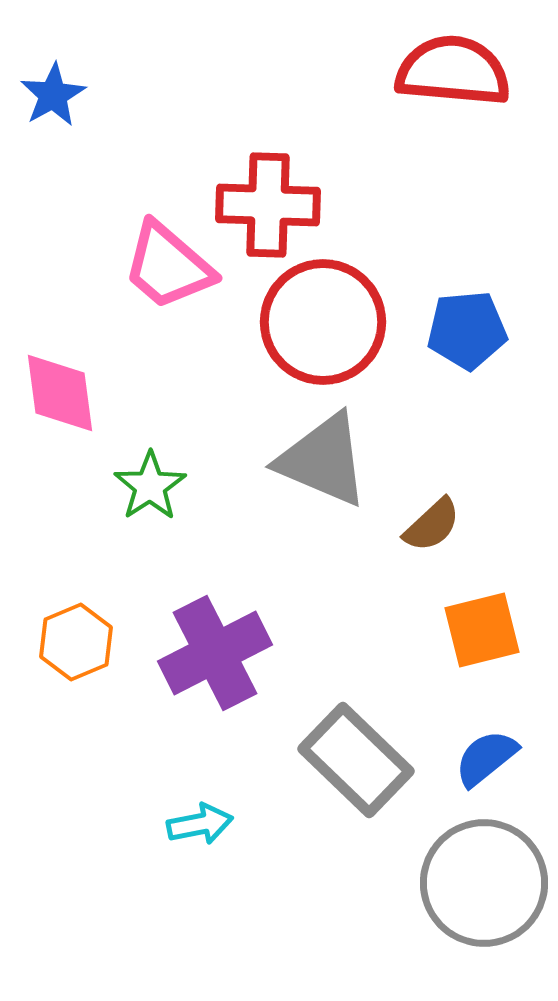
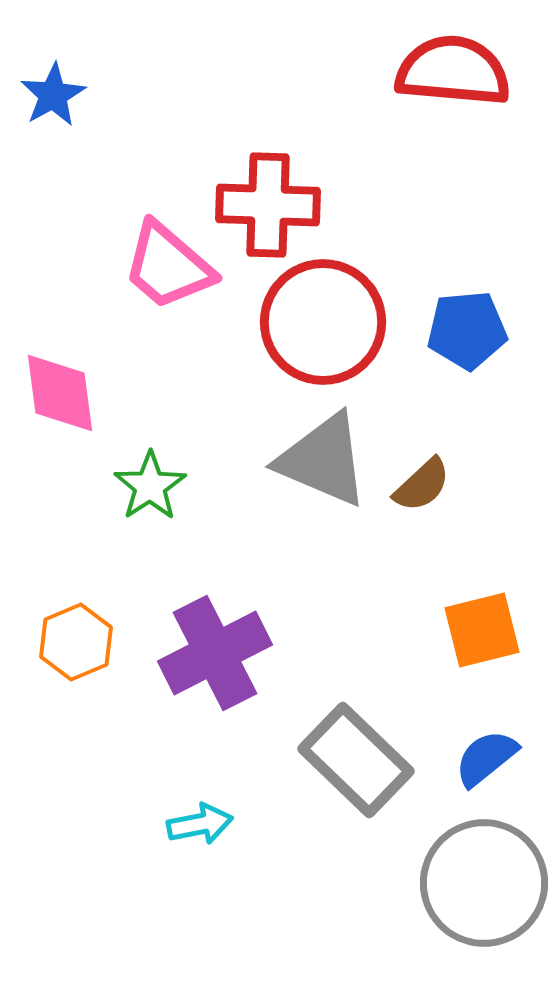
brown semicircle: moved 10 px left, 40 px up
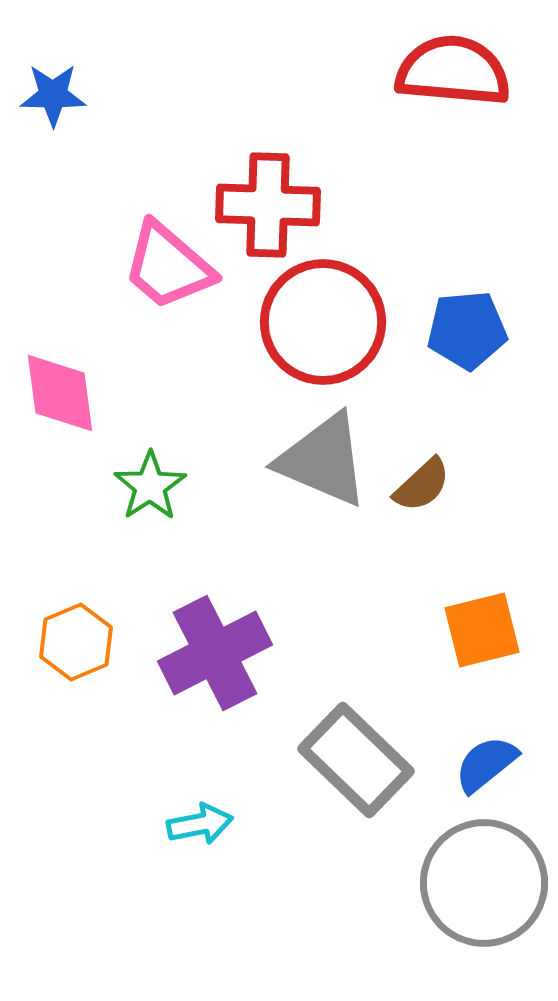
blue star: rotated 30 degrees clockwise
blue semicircle: moved 6 px down
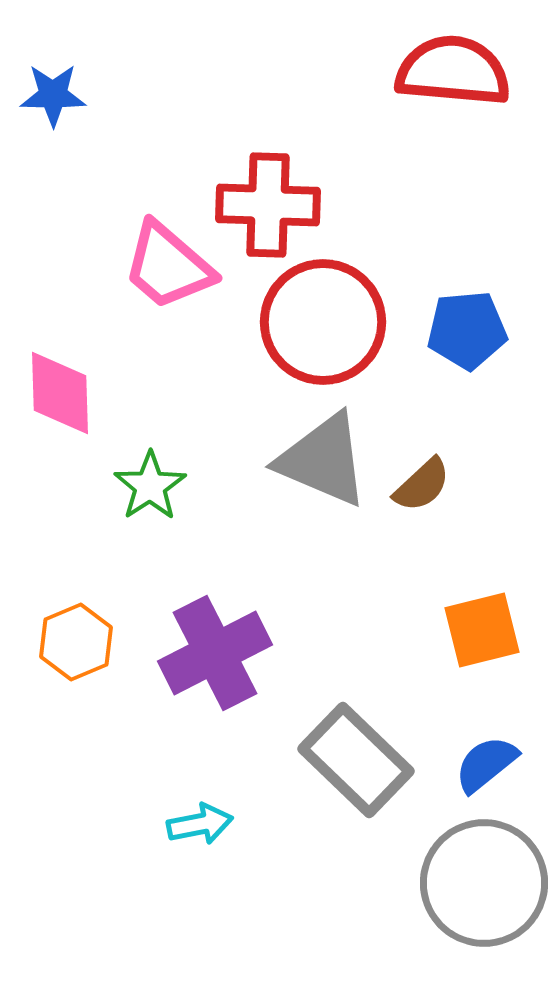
pink diamond: rotated 6 degrees clockwise
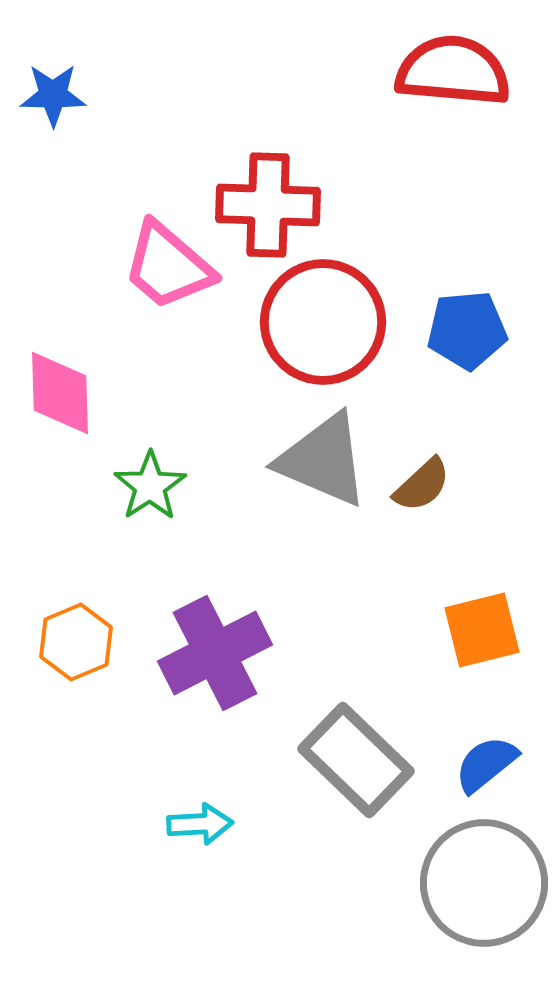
cyan arrow: rotated 8 degrees clockwise
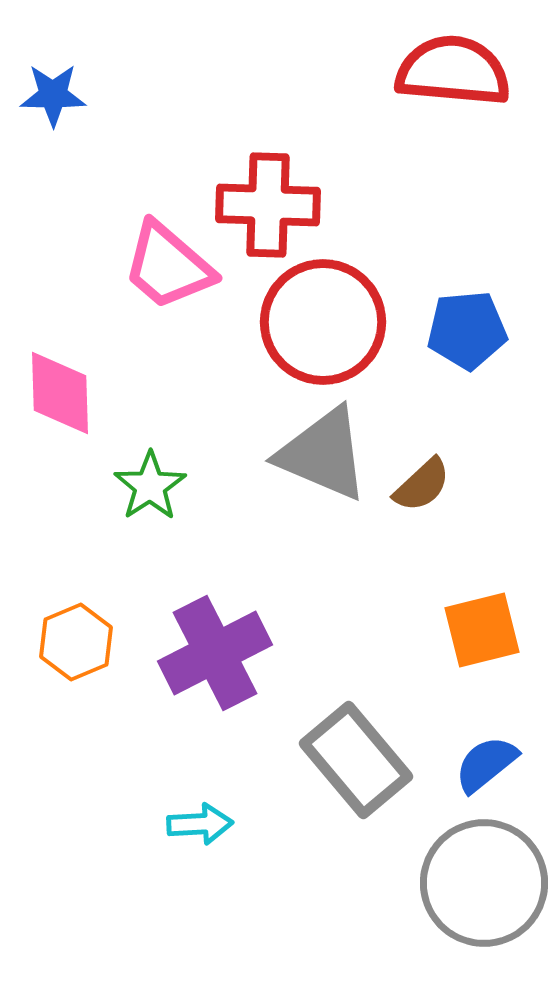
gray triangle: moved 6 px up
gray rectangle: rotated 6 degrees clockwise
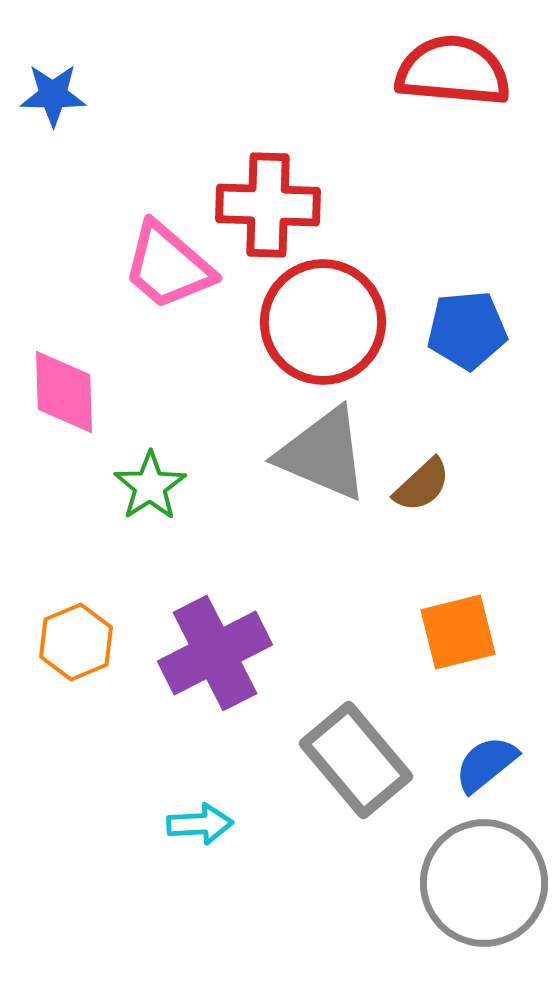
pink diamond: moved 4 px right, 1 px up
orange square: moved 24 px left, 2 px down
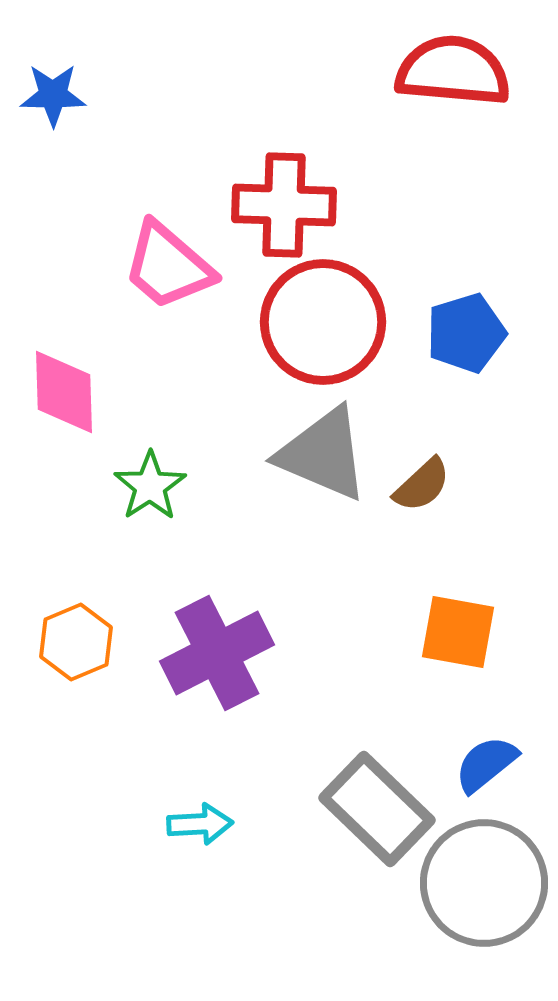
red cross: moved 16 px right
blue pentagon: moved 1 px left, 3 px down; rotated 12 degrees counterclockwise
orange square: rotated 24 degrees clockwise
purple cross: moved 2 px right
gray rectangle: moved 21 px right, 49 px down; rotated 6 degrees counterclockwise
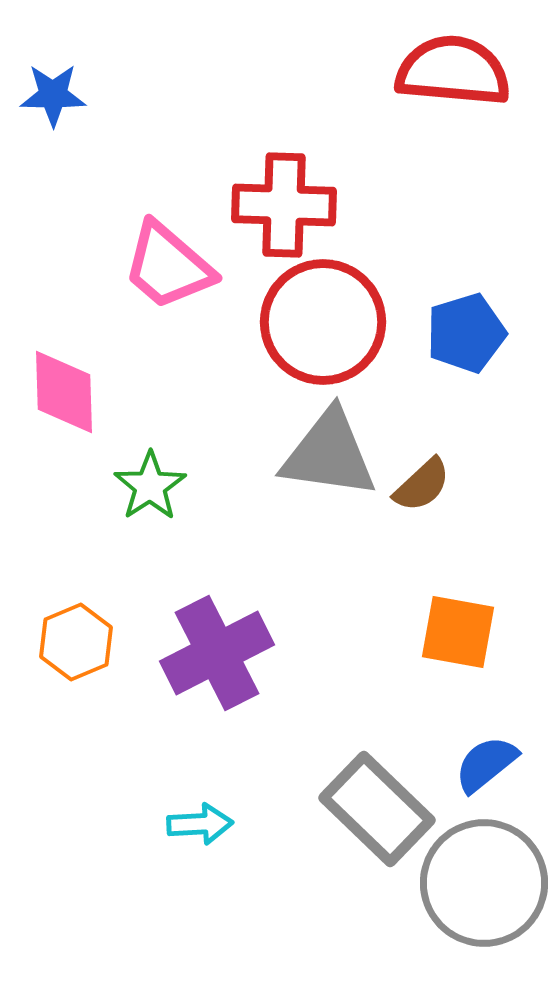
gray triangle: moved 6 px right; rotated 15 degrees counterclockwise
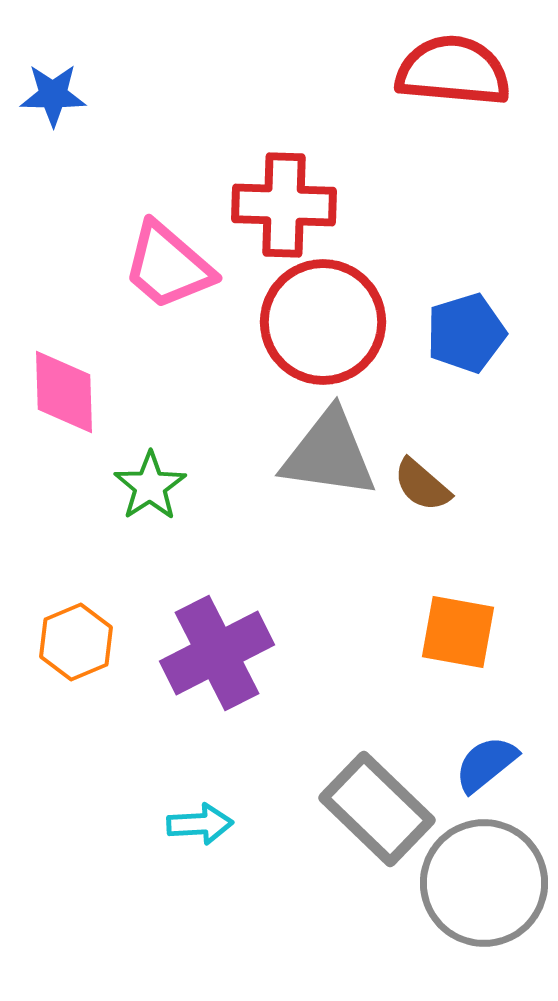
brown semicircle: rotated 84 degrees clockwise
